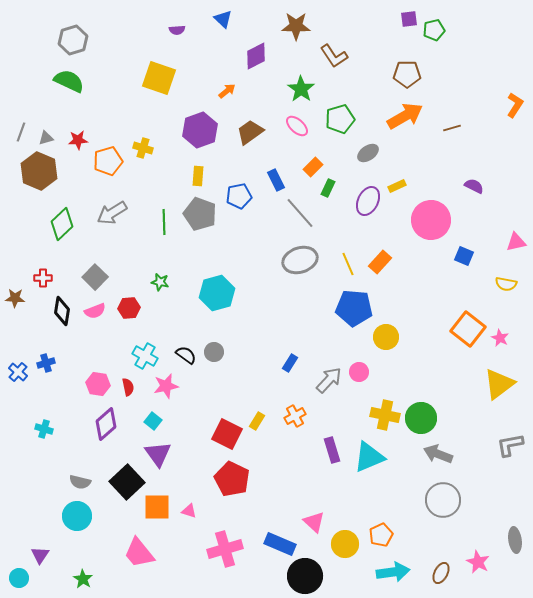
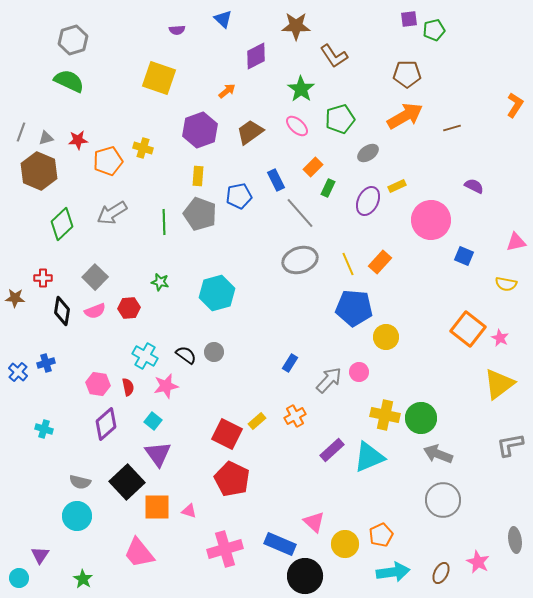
yellow rectangle at (257, 421): rotated 18 degrees clockwise
purple rectangle at (332, 450): rotated 65 degrees clockwise
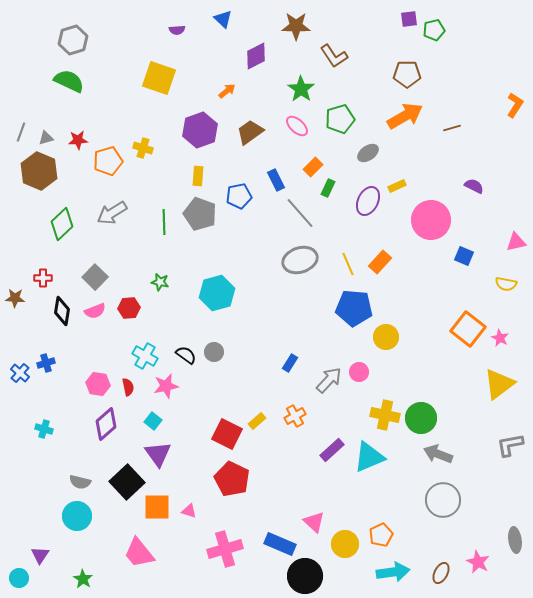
blue cross at (18, 372): moved 2 px right, 1 px down
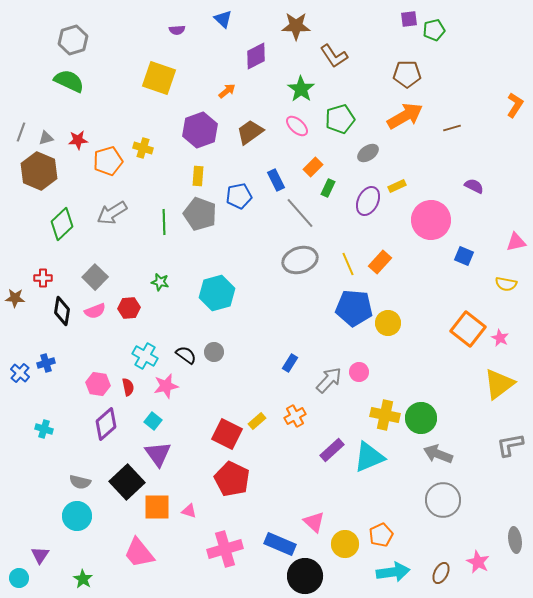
yellow circle at (386, 337): moved 2 px right, 14 px up
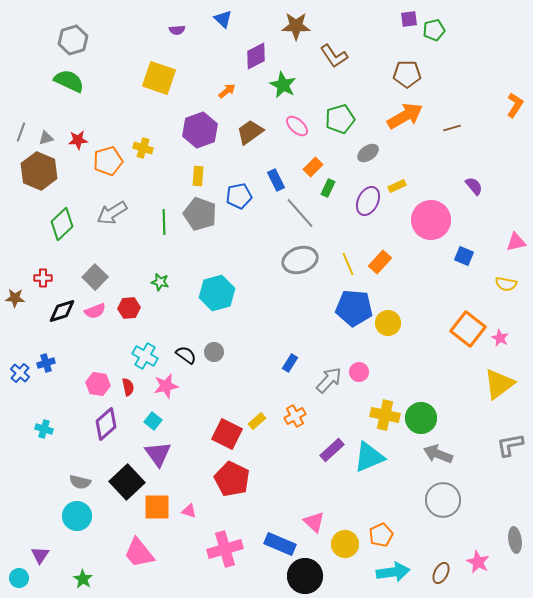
green star at (301, 89): moved 18 px left, 4 px up; rotated 8 degrees counterclockwise
purple semicircle at (474, 186): rotated 24 degrees clockwise
black diamond at (62, 311): rotated 64 degrees clockwise
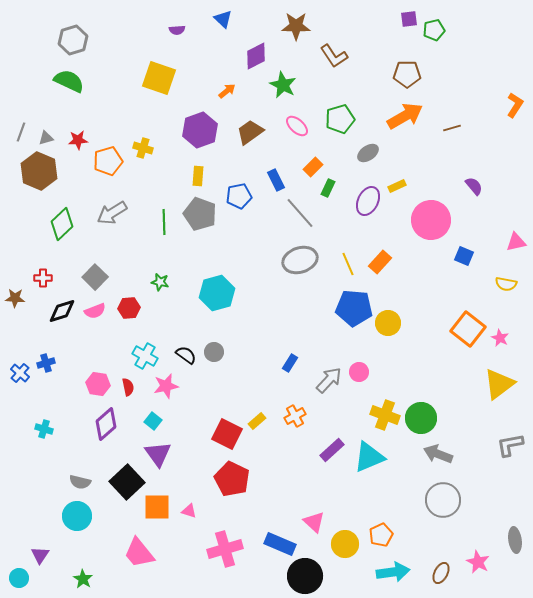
yellow cross at (385, 415): rotated 8 degrees clockwise
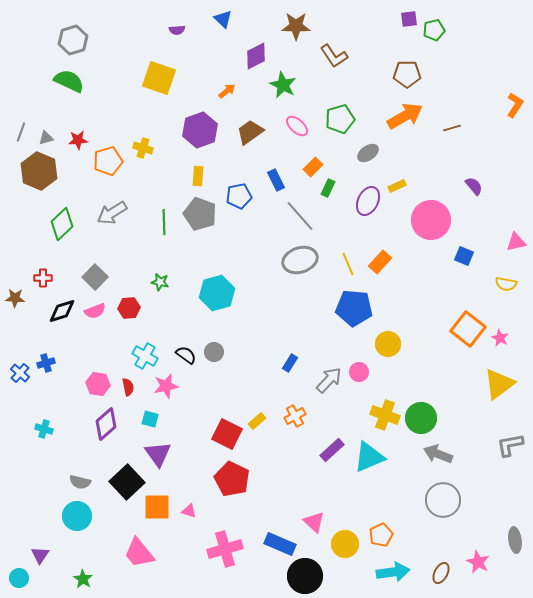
gray line at (300, 213): moved 3 px down
yellow circle at (388, 323): moved 21 px down
cyan square at (153, 421): moved 3 px left, 2 px up; rotated 24 degrees counterclockwise
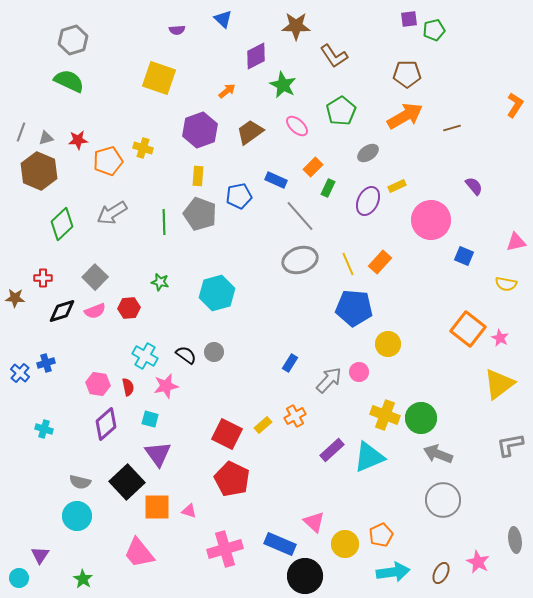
green pentagon at (340, 119): moved 1 px right, 8 px up; rotated 16 degrees counterclockwise
blue rectangle at (276, 180): rotated 40 degrees counterclockwise
yellow rectangle at (257, 421): moved 6 px right, 4 px down
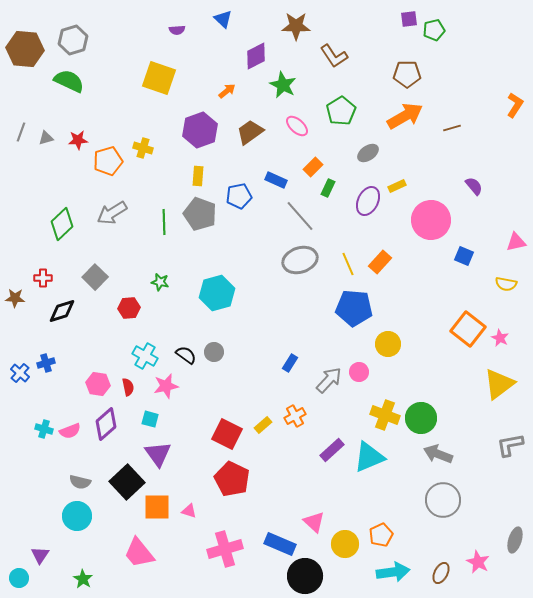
brown hexagon at (39, 171): moved 14 px left, 122 px up; rotated 18 degrees counterclockwise
pink semicircle at (95, 311): moved 25 px left, 120 px down
gray ellipse at (515, 540): rotated 25 degrees clockwise
